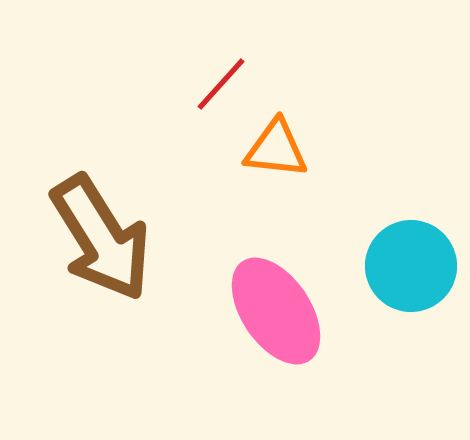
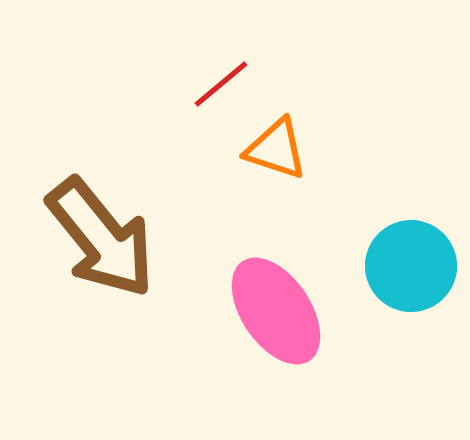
red line: rotated 8 degrees clockwise
orange triangle: rotated 12 degrees clockwise
brown arrow: rotated 7 degrees counterclockwise
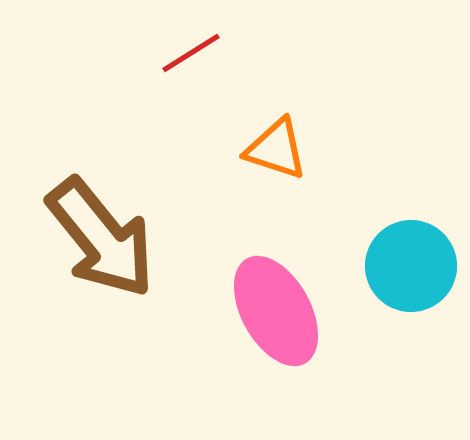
red line: moved 30 px left, 31 px up; rotated 8 degrees clockwise
pink ellipse: rotated 5 degrees clockwise
